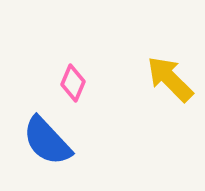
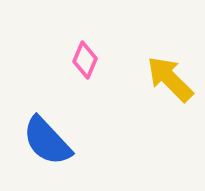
pink diamond: moved 12 px right, 23 px up
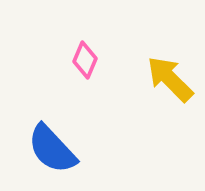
blue semicircle: moved 5 px right, 8 px down
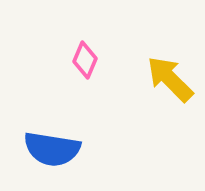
blue semicircle: rotated 38 degrees counterclockwise
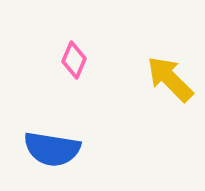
pink diamond: moved 11 px left
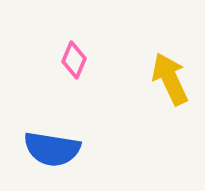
yellow arrow: rotated 20 degrees clockwise
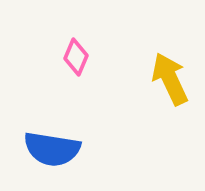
pink diamond: moved 2 px right, 3 px up
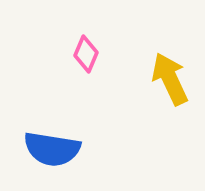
pink diamond: moved 10 px right, 3 px up
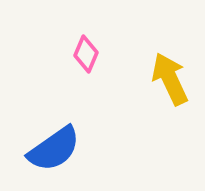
blue semicircle: moved 2 px right; rotated 44 degrees counterclockwise
